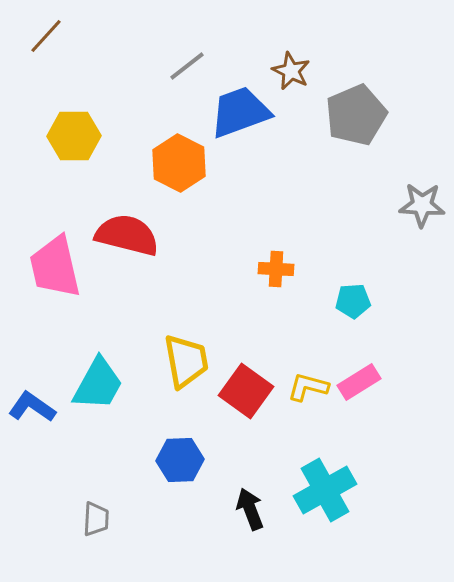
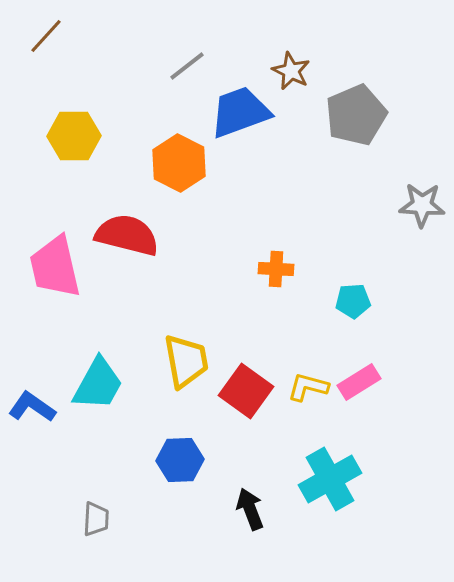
cyan cross: moved 5 px right, 11 px up
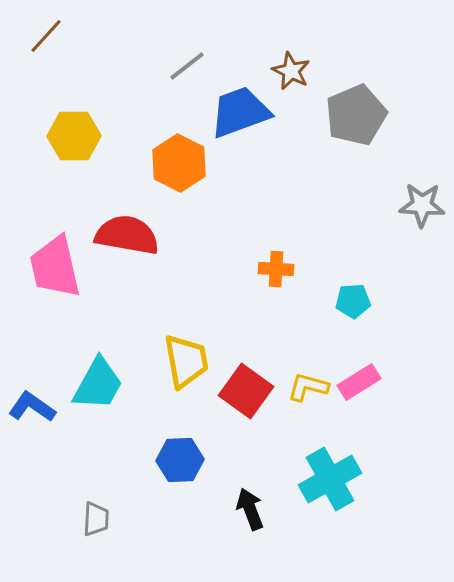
red semicircle: rotated 4 degrees counterclockwise
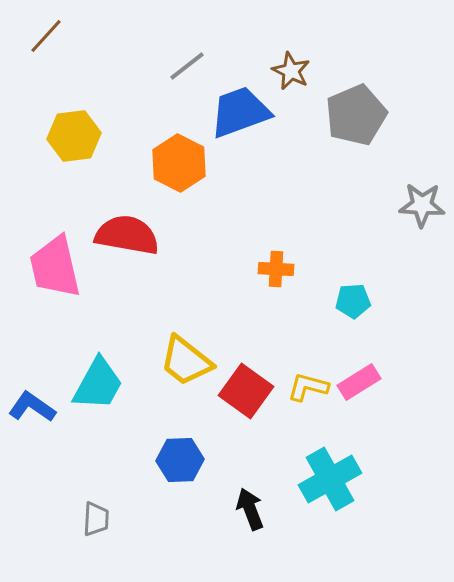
yellow hexagon: rotated 6 degrees counterclockwise
yellow trapezoid: rotated 138 degrees clockwise
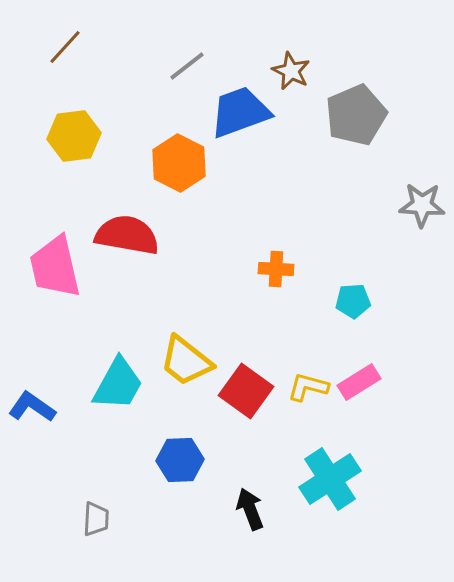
brown line: moved 19 px right, 11 px down
cyan trapezoid: moved 20 px right
cyan cross: rotated 4 degrees counterclockwise
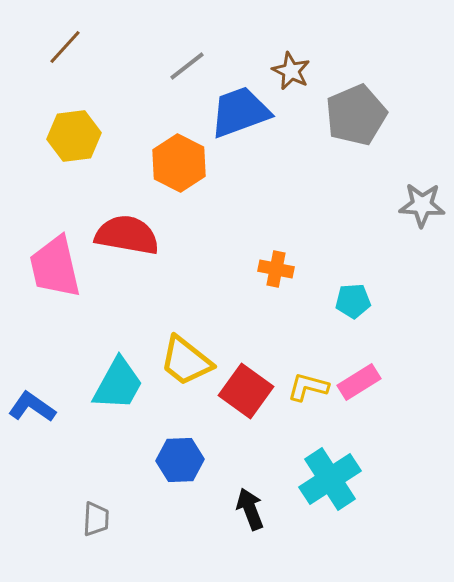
orange cross: rotated 8 degrees clockwise
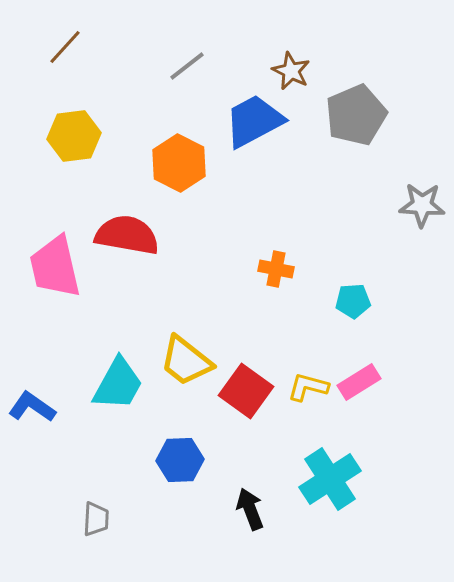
blue trapezoid: moved 14 px right, 9 px down; rotated 8 degrees counterclockwise
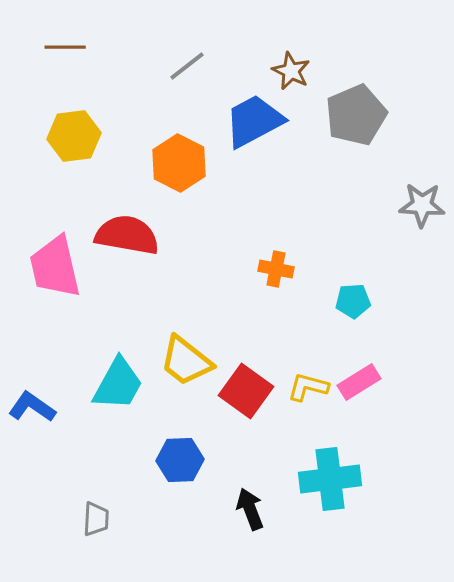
brown line: rotated 48 degrees clockwise
cyan cross: rotated 26 degrees clockwise
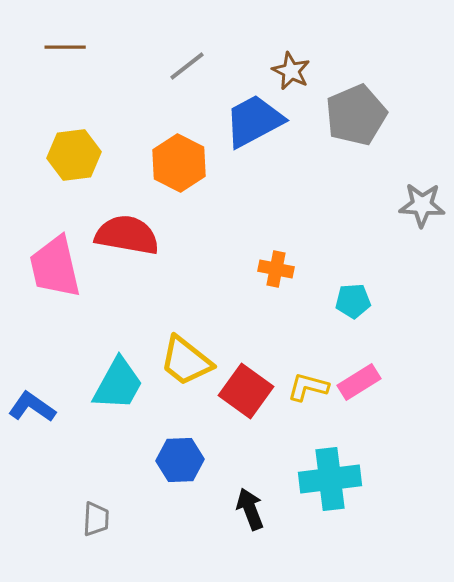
yellow hexagon: moved 19 px down
